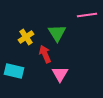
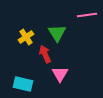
cyan rectangle: moved 9 px right, 13 px down
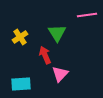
yellow cross: moved 6 px left
red arrow: moved 1 px down
pink triangle: rotated 12 degrees clockwise
cyan rectangle: moved 2 px left; rotated 18 degrees counterclockwise
